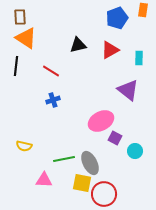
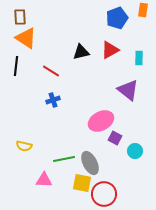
black triangle: moved 3 px right, 7 px down
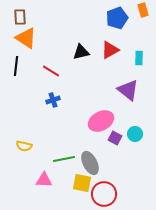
orange rectangle: rotated 24 degrees counterclockwise
cyan circle: moved 17 px up
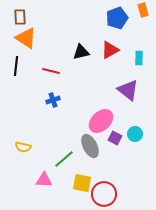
red line: rotated 18 degrees counterclockwise
pink ellipse: rotated 15 degrees counterclockwise
yellow semicircle: moved 1 px left, 1 px down
green line: rotated 30 degrees counterclockwise
gray ellipse: moved 17 px up
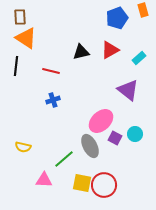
cyan rectangle: rotated 48 degrees clockwise
red circle: moved 9 px up
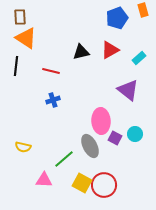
pink ellipse: rotated 50 degrees counterclockwise
yellow square: rotated 18 degrees clockwise
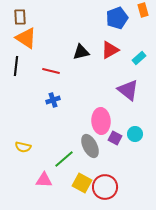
red circle: moved 1 px right, 2 px down
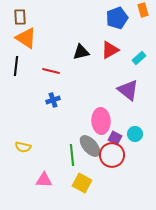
gray ellipse: rotated 15 degrees counterclockwise
green line: moved 8 px right, 4 px up; rotated 55 degrees counterclockwise
red circle: moved 7 px right, 32 px up
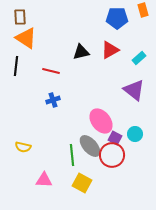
blue pentagon: rotated 20 degrees clockwise
purple triangle: moved 6 px right
pink ellipse: rotated 35 degrees counterclockwise
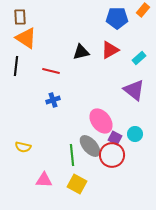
orange rectangle: rotated 56 degrees clockwise
yellow square: moved 5 px left, 1 px down
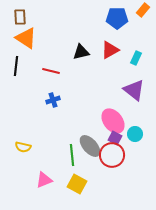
cyan rectangle: moved 3 px left; rotated 24 degrees counterclockwise
pink ellipse: moved 12 px right
pink triangle: rotated 24 degrees counterclockwise
